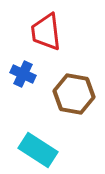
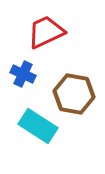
red trapezoid: rotated 72 degrees clockwise
cyan rectangle: moved 24 px up
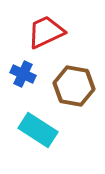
brown hexagon: moved 8 px up
cyan rectangle: moved 4 px down
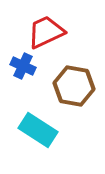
blue cross: moved 8 px up
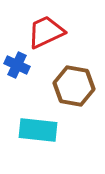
blue cross: moved 6 px left, 1 px up
cyan rectangle: rotated 27 degrees counterclockwise
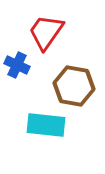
red trapezoid: rotated 30 degrees counterclockwise
cyan rectangle: moved 8 px right, 5 px up
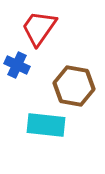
red trapezoid: moved 7 px left, 4 px up
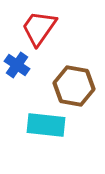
blue cross: rotated 10 degrees clockwise
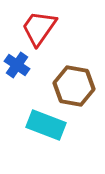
cyan rectangle: rotated 15 degrees clockwise
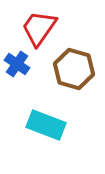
blue cross: moved 1 px up
brown hexagon: moved 17 px up; rotated 6 degrees clockwise
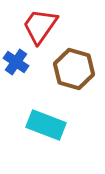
red trapezoid: moved 1 px right, 2 px up
blue cross: moved 1 px left, 2 px up
